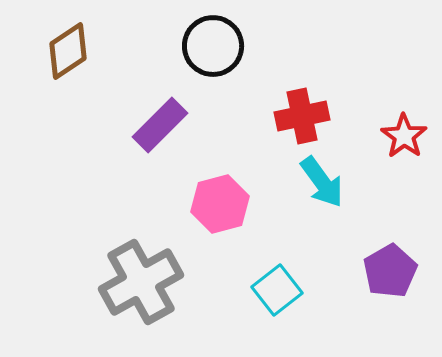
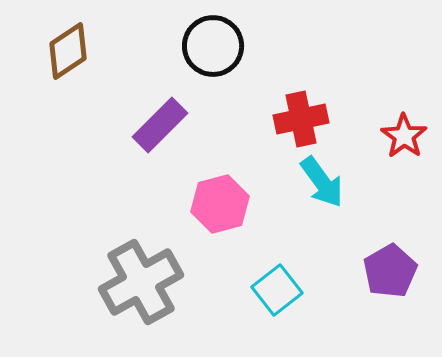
red cross: moved 1 px left, 3 px down
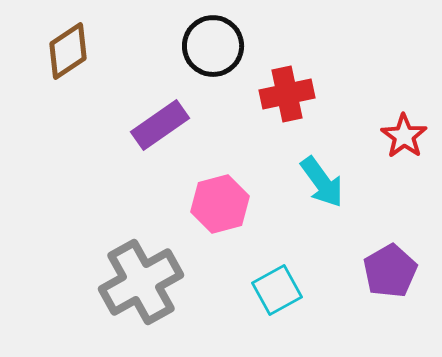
red cross: moved 14 px left, 25 px up
purple rectangle: rotated 10 degrees clockwise
cyan square: rotated 9 degrees clockwise
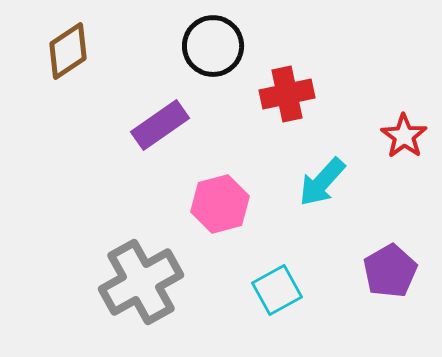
cyan arrow: rotated 78 degrees clockwise
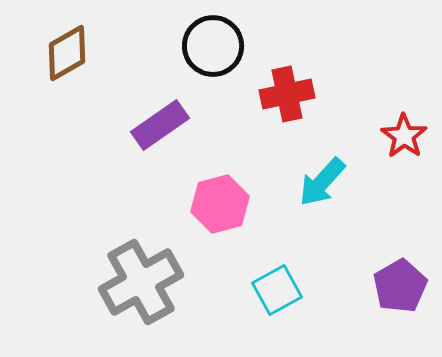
brown diamond: moved 1 px left, 2 px down; rotated 4 degrees clockwise
purple pentagon: moved 10 px right, 15 px down
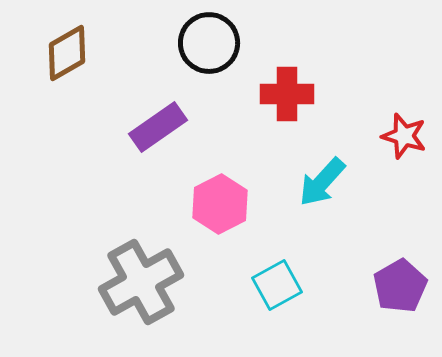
black circle: moved 4 px left, 3 px up
red cross: rotated 12 degrees clockwise
purple rectangle: moved 2 px left, 2 px down
red star: rotated 18 degrees counterclockwise
pink hexagon: rotated 12 degrees counterclockwise
cyan square: moved 5 px up
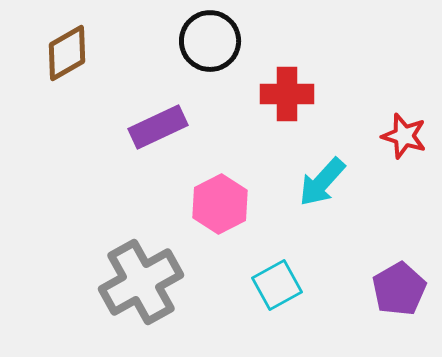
black circle: moved 1 px right, 2 px up
purple rectangle: rotated 10 degrees clockwise
purple pentagon: moved 1 px left, 3 px down
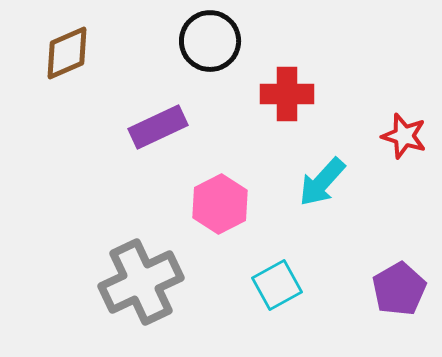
brown diamond: rotated 6 degrees clockwise
gray cross: rotated 4 degrees clockwise
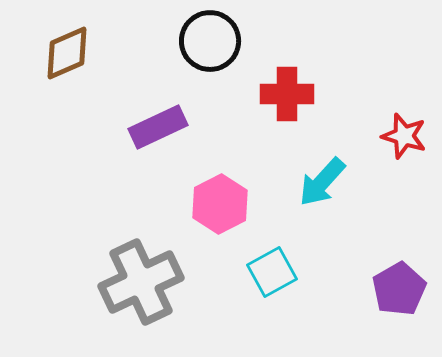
cyan square: moved 5 px left, 13 px up
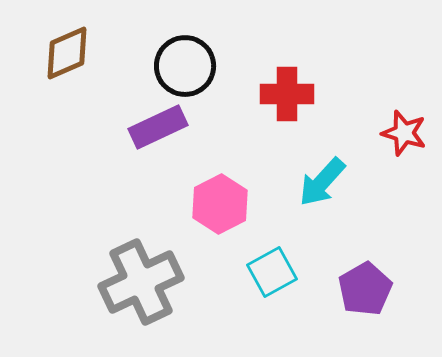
black circle: moved 25 px left, 25 px down
red star: moved 3 px up
purple pentagon: moved 34 px left
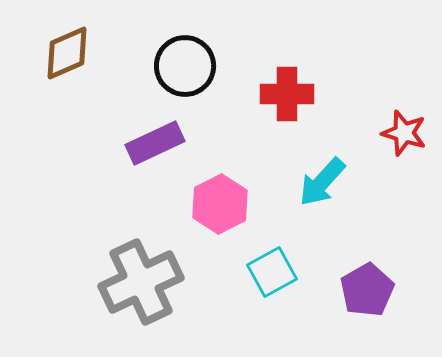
purple rectangle: moved 3 px left, 16 px down
purple pentagon: moved 2 px right, 1 px down
